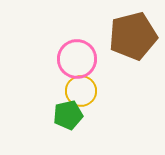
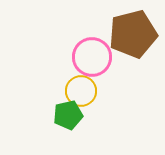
brown pentagon: moved 2 px up
pink circle: moved 15 px right, 2 px up
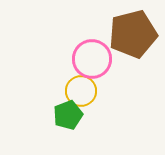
pink circle: moved 2 px down
green pentagon: rotated 8 degrees counterclockwise
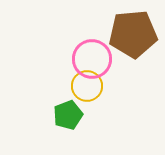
brown pentagon: rotated 9 degrees clockwise
yellow circle: moved 6 px right, 5 px up
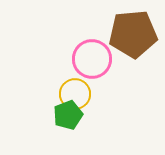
yellow circle: moved 12 px left, 8 px down
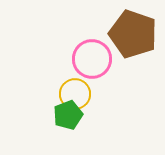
brown pentagon: rotated 24 degrees clockwise
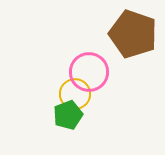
pink circle: moved 3 px left, 13 px down
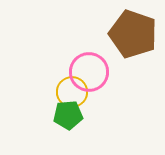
yellow circle: moved 3 px left, 2 px up
green pentagon: rotated 16 degrees clockwise
